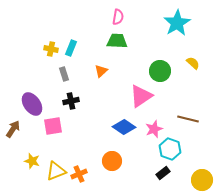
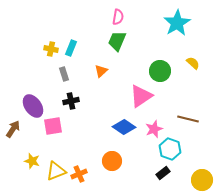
green trapezoid: rotated 70 degrees counterclockwise
purple ellipse: moved 1 px right, 2 px down
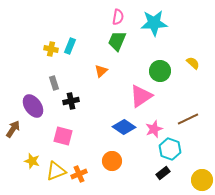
cyan star: moved 23 px left; rotated 28 degrees clockwise
cyan rectangle: moved 1 px left, 2 px up
gray rectangle: moved 10 px left, 9 px down
brown line: rotated 40 degrees counterclockwise
pink square: moved 10 px right, 10 px down; rotated 24 degrees clockwise
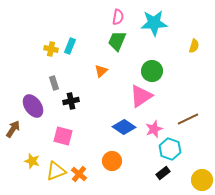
yellow semicircle: moved 1 px right, 17 px up; rotated 64 degrees clockwise
green circle: moved 8 px left
orange cross: rotated 28 degrees counterclockwise
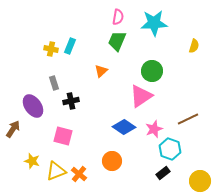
yellow circle: moved 2 px left, 1 px down
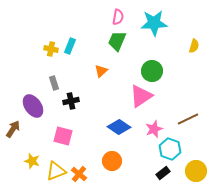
blue diamond: moved 5 px left
yellow circle: moved 4 px left, 10 px up
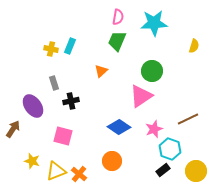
black rectangle: moved 3 px up
